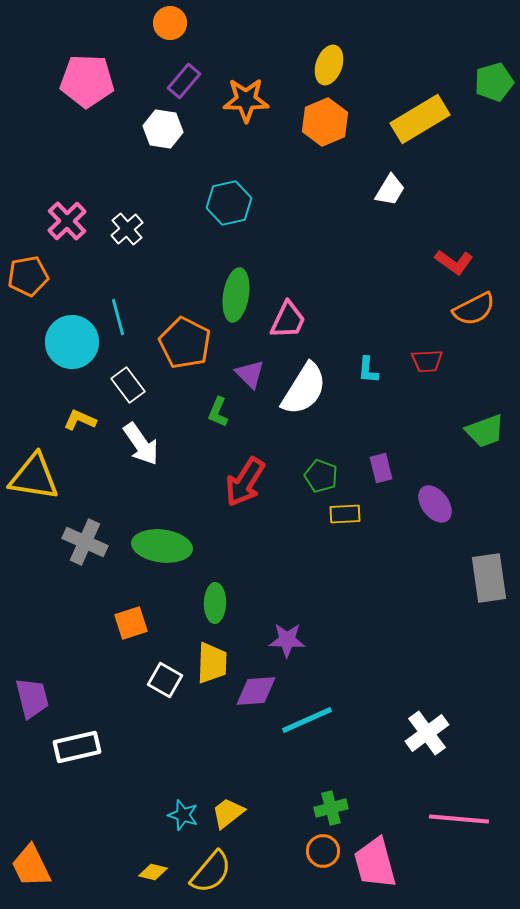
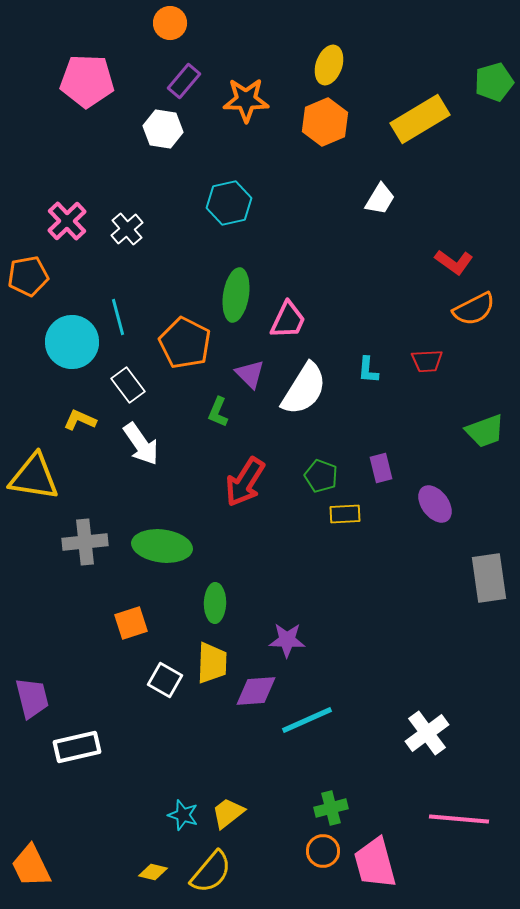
white trapezoid at (390, 190): moved 10 px left, 9 px down
gray cross at (85, 542): rotated 30 degrees counterclockwise
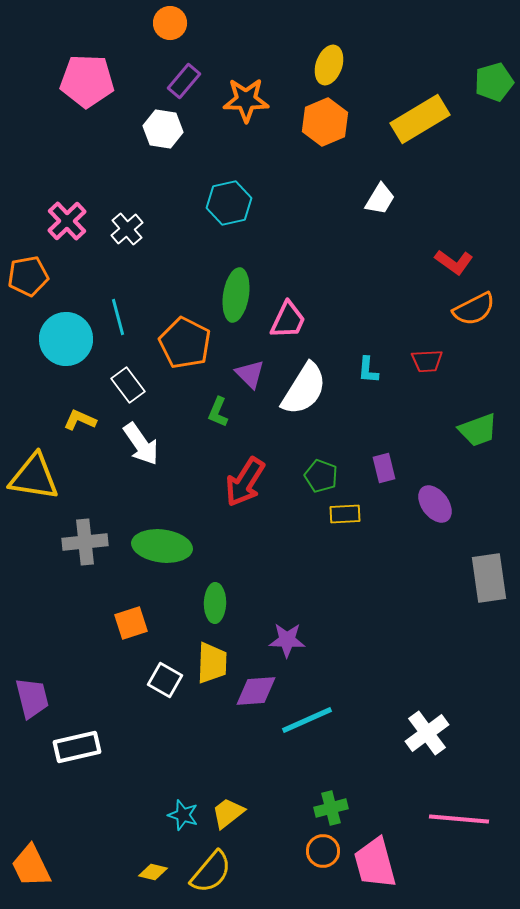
cyan circle at (72, 342): moved 6 px left, 3 px up
green trapezoid at (485, 431): moved 7 px left, 1 px up
purple rectangle at (381, 468): moved 3 px right
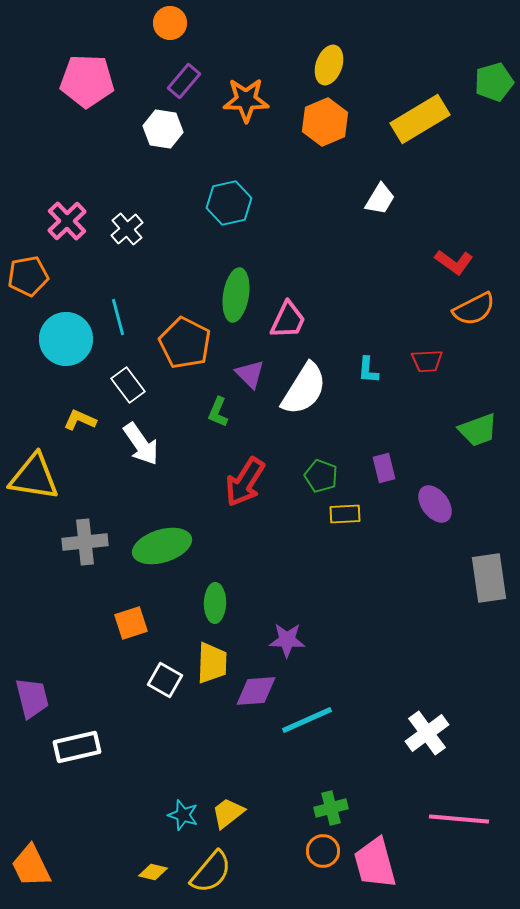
green ellipse at (162, 546): rotated 24 degrees counterclockwise
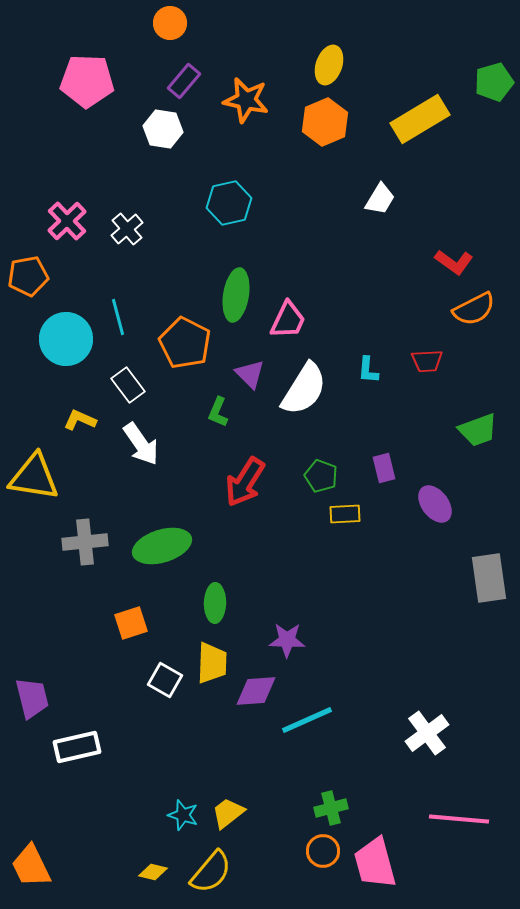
orange star at (246, 100): rotated 12 degrees clockwise
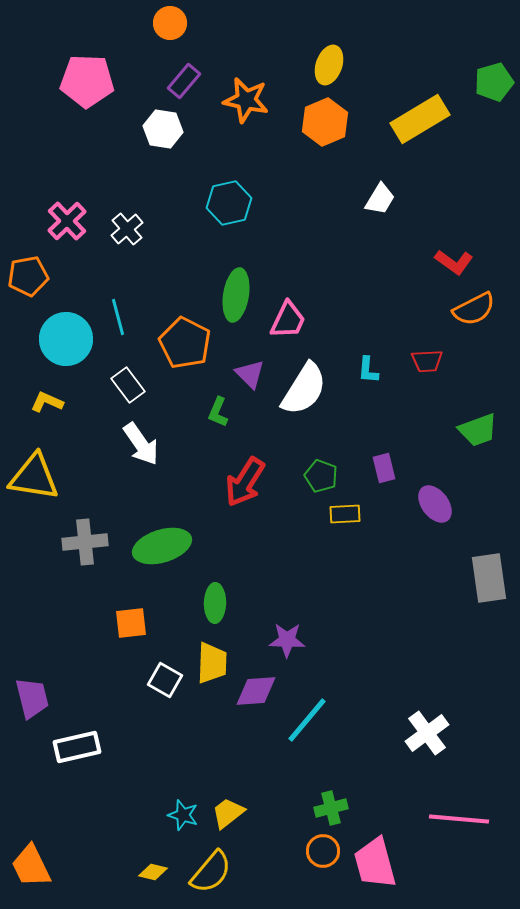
yellow L-shape at (80, 420): moved 33 px left, 18 px up
orange square at (131, 623): rotated 12 degrees clockwise
cyan line at (307, 720): rotated 26 degrees counterclockwise
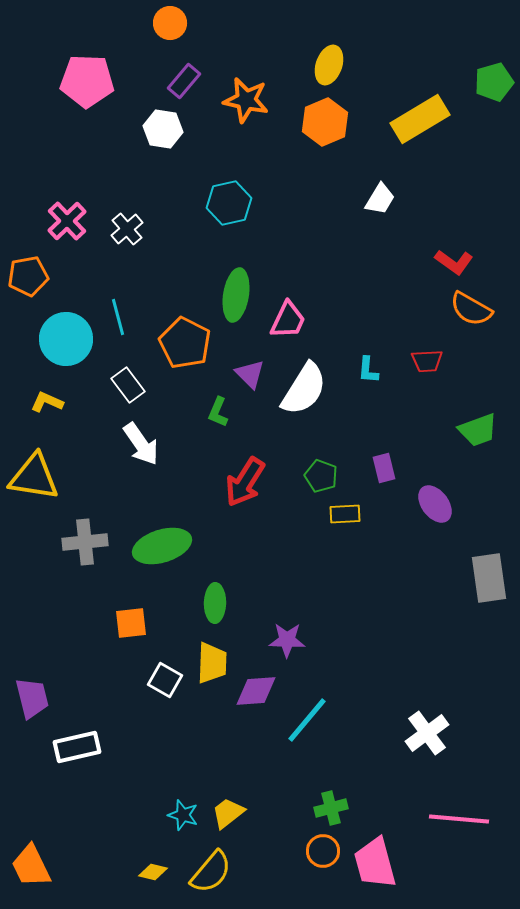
orange semicircle at (474, 309): moved 3 px left; rotated 57 degrees clockwise
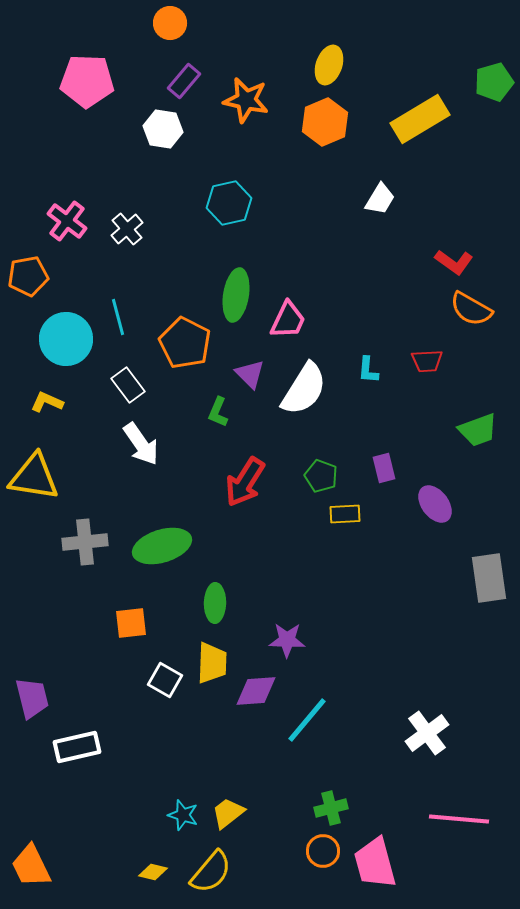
pink cross at (67, 221): rotated 9 degrees counterclockwise
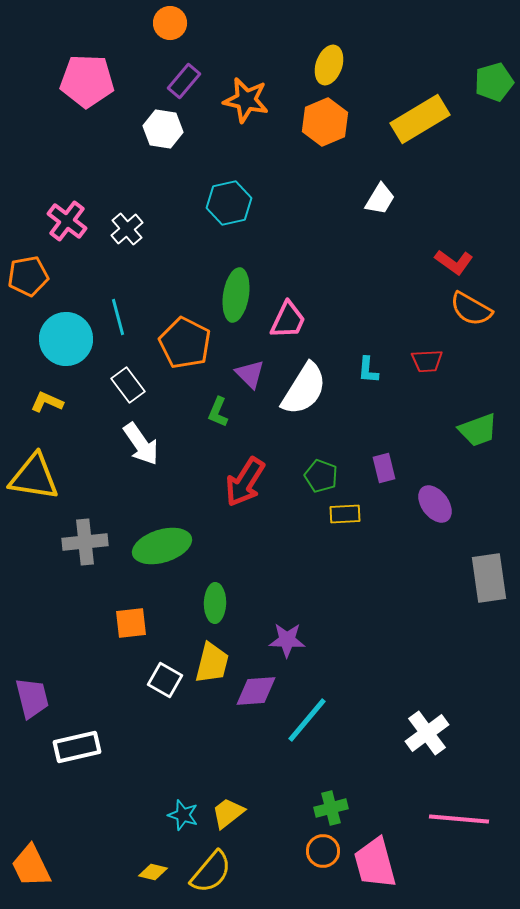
yellow trapezoid at (212, 663): rotated 12 degrees clockwise
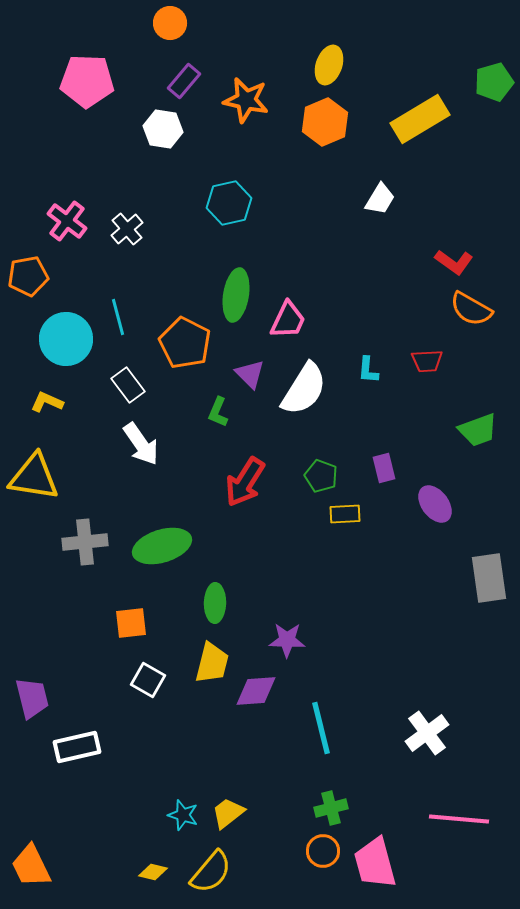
white square at (165, 680): moved 17 px left
cyan line at (307, 720): moved 14 px right, 8 px down; rotated 54 degrees counterclockwise
